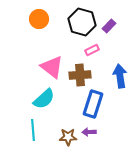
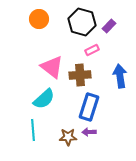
blue rectangle: moved 4 px left, 3 px down
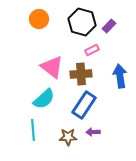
brown cross: moved 1 px right, 1 px up
blue rectangle: moved 5 px left, 2 px up; rotated 16 degrees clockwise
purple arrow: moved 4 px right
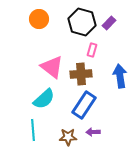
purple rectangle: moved 3 px up
pink rectangle: rotated 48 degrees counterclockwise
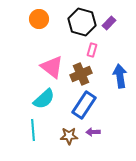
brown cross: rotated 20 degrees counterclockwise
brown star: moved 1 px right, 1 px up
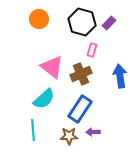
blue rectangle: moved 4 px left, 4 px down
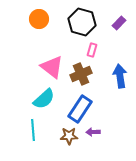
purple rectangle: moved 10 px right
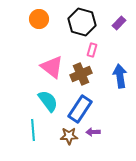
cyan semicircle: moved 4 px right, 2 px down; rotated 85 degrees counterclockwise
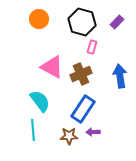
purple rectangle: moved 2 px left, 1 px up
pink rectangle: moved 3 px up
pink triangle: rotated 10 degrees counterclockwise
cyan semicircle: moved 8 px left
blue rectangle: moved 3 px right
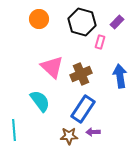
pink rectangle: moved 8 px right, 5 px up
pink triangle: rotated 15 degrees clockwise
cyan line: moved 19 px left
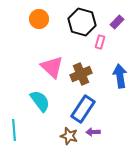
brown star: rotated 18 degrees clockwise
